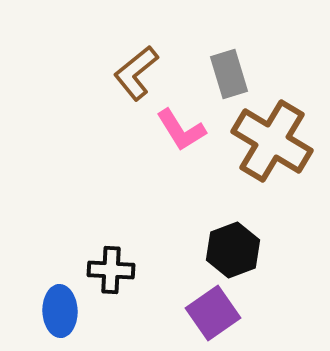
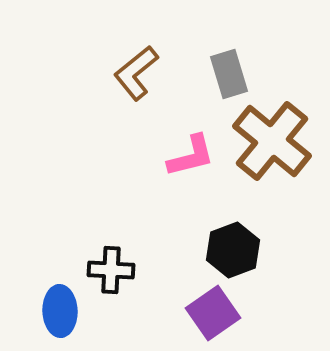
pink L-shape: moved 10 px right, 26 px down; rotated 72 degrees counterclockwise
brown cross: rotated 8 degrees clockwise
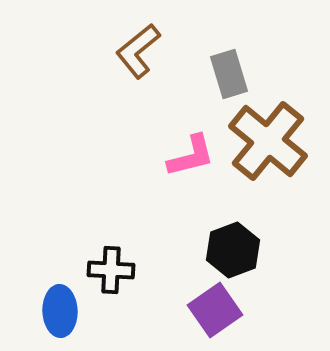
brown L-shape: moved 2 px right, 22 px up
brown cross: moved 4 px left
purple square: moved 2 px right, 3 px up
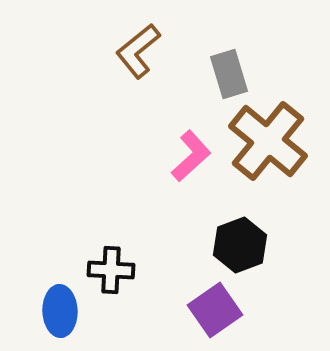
pink L-shape: rotated 28 degrees counterclockwise
black hexagon: moved 7 px right, 5 px up
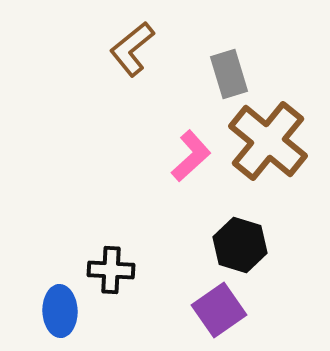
brown L-shape: moved 6 px left, 2 px up
black hexagon: rotated 22 degrees counterclockwise
purple square: moved 4 px right
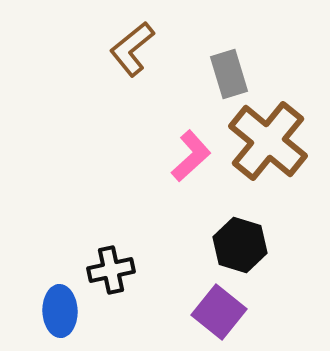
black cross: rotated 15 degrees counterclockwise
purple square: moved 2 px down; rotated 16 degrees counterclockwise
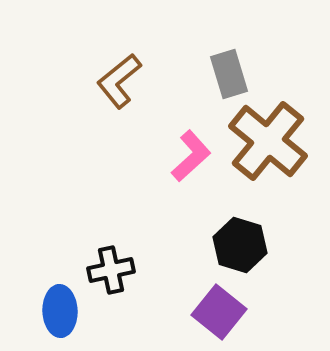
brown L-shape: moved 13 px left, 32 px down
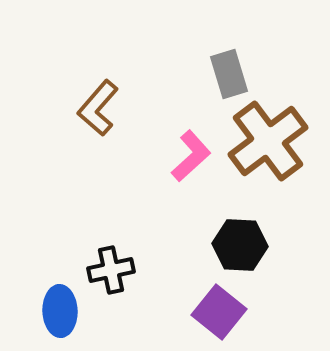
brown L-shape: moved 21 px left, 27 px down; rotated 10 degrees counterclockwise
brown cross: rotated 14 degrees clockwise
black hexagon: rotated 14 degrees counterclockwise
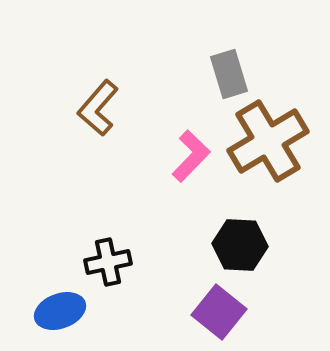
brown cross: rotated 6 degrees clockwise
pink L-shape: rotated 4 degrees counterclockwise
black cross: moved 3 px left, 8 px up
blue ellipse: rotated 72 degrees clockwise
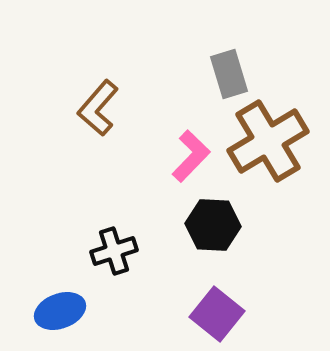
black hexagon: moved 27 px left, 20 px up
black cross: moved 6 px right, 11 px up; rotated 6 degrees counterclockwise
purple square: moved 2 px left, 2 px down
